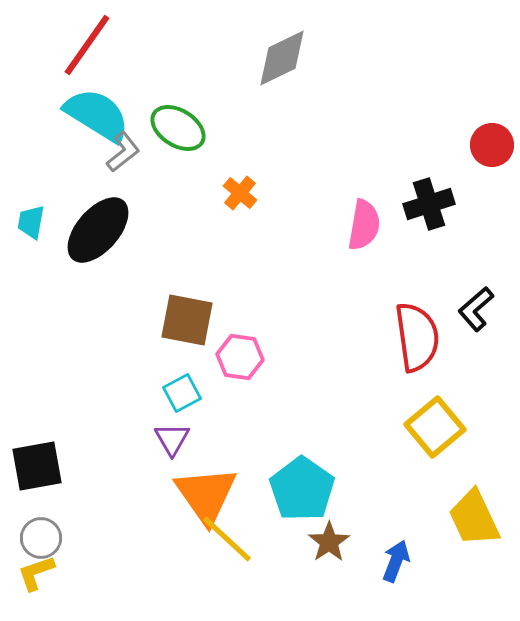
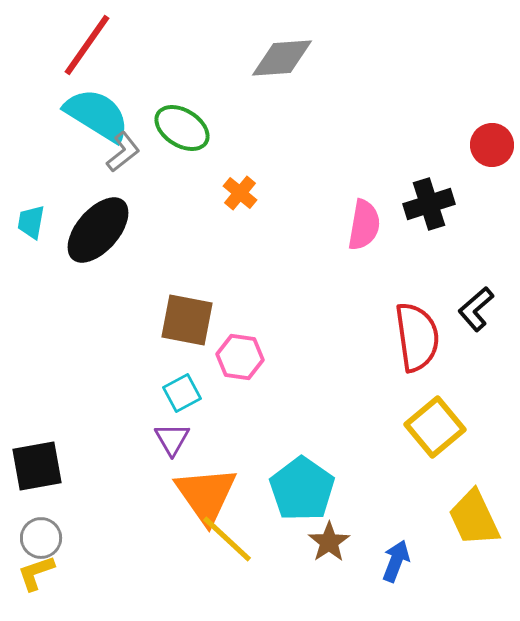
gray diamond: rotated 22 degrees clockwise
green ellipse: moved 4 px right
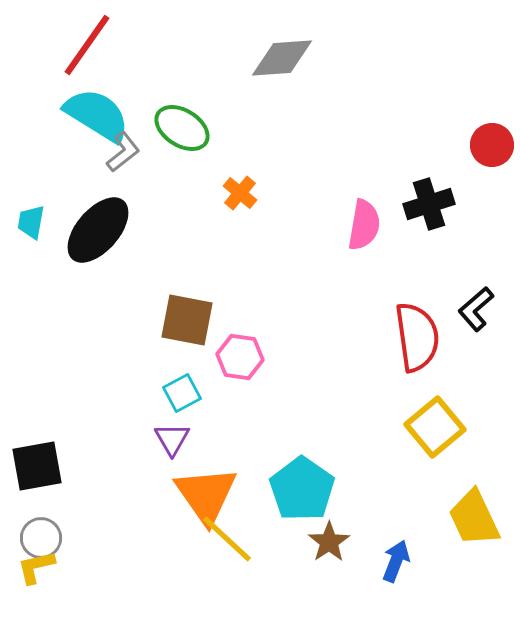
yellow L-shape: moved 6 px up; rotated 6 degrees clockwise
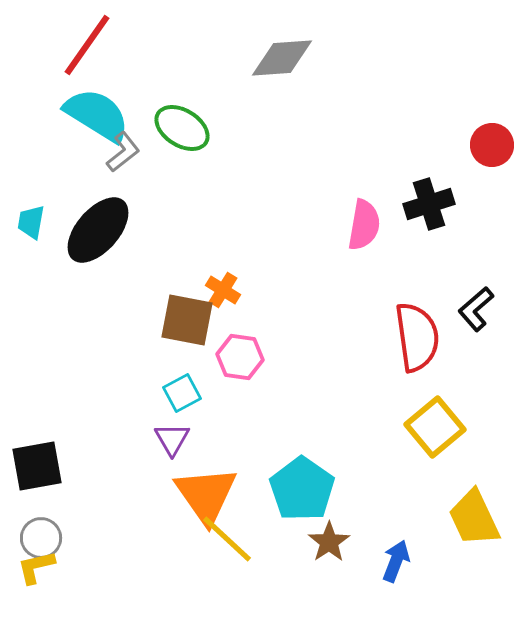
orange cross: moved 17 px left, 97 px down; rotated 8 degrees counterclockwise
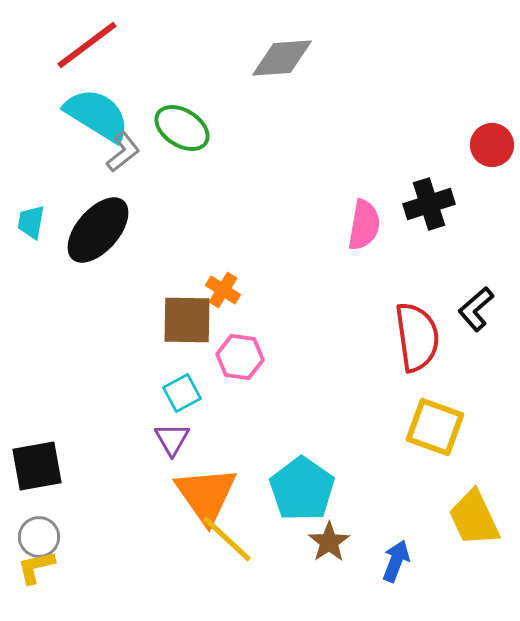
red line: rotated 18 degrees clockwise
brown square: rotated 10 degrees counterclockwise
yellow square: rotated 30 degrees counterclockwise
gray circle: moved 2 px left, 1 px up
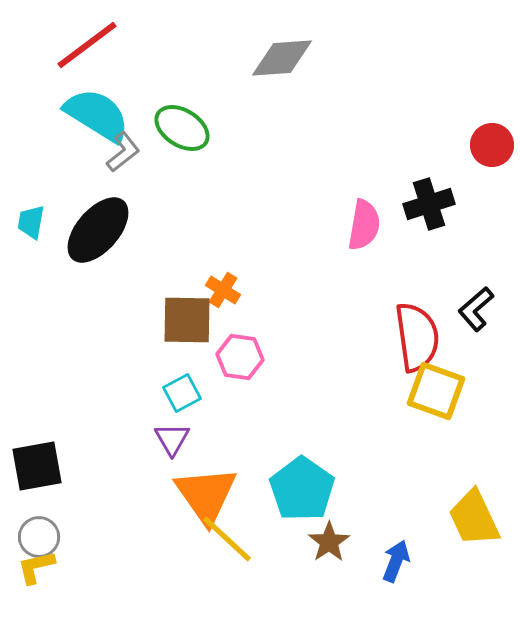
yellow square: moved 1 px right, 36 px up
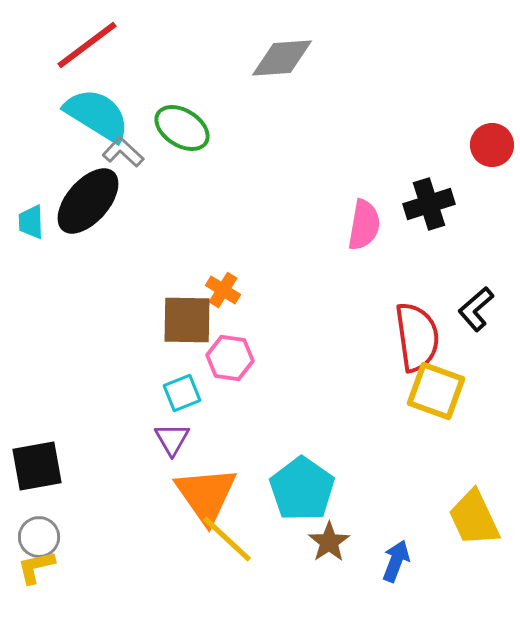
gray L-shape: rotated 99 degrees counterclockwise
cyan trapezoid: rotated 12 degrees counterclockwise
black ellipse: moved 10 px left, 29 px up
pink hexagon: moved 10 px left, 1 px down
cyan square: rotated 6 degrees clockwise
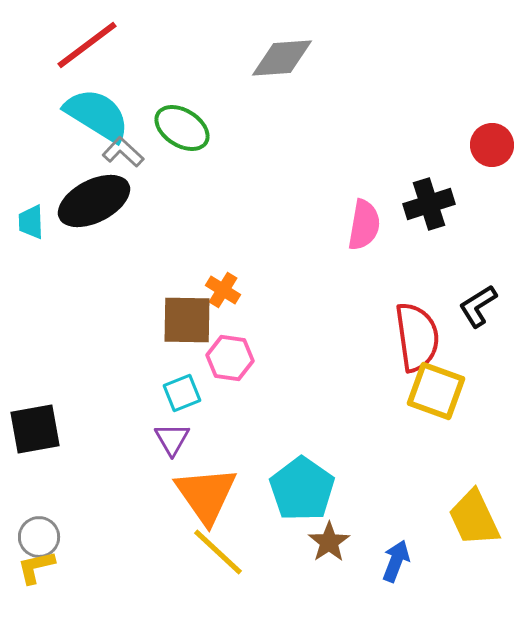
black ellipse: moved 6 px right; rotated 22 degrees clockwise
black L-shape: moved 2 px right, 3 px up; rotated 9 degrees clockwise
black square: moved 2 px left, 37 px up
yellow line: moved 9 px left, 13 px down
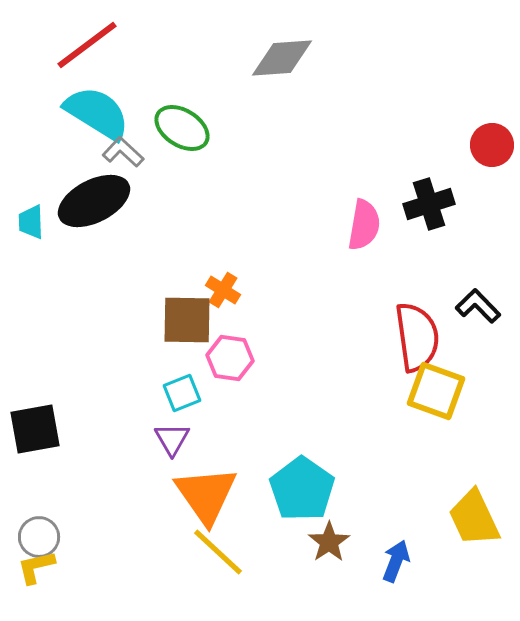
cyan semicircle: moved 2 px up
black L-shape: rotated 78 degrees clockwise
